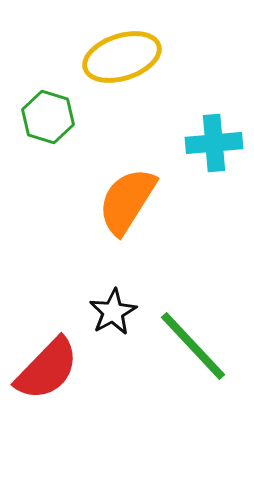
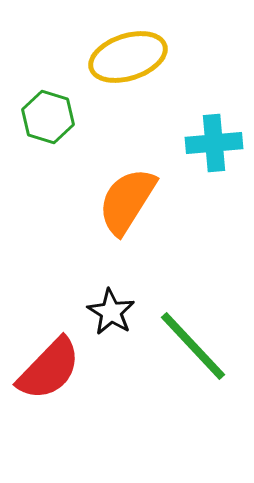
yellow ellipse: moved 6 px right
black star: moved 2 px left; rotated 12 degrees counterclockwise
red semicircle: moved 2 px right
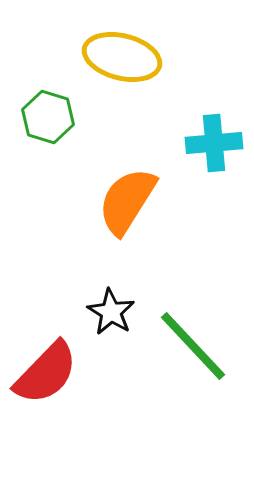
yellow ellipse: moved 6 px left; rotated 32 degrees clockwise
red semicircle: moved 3 px left, 4 px down
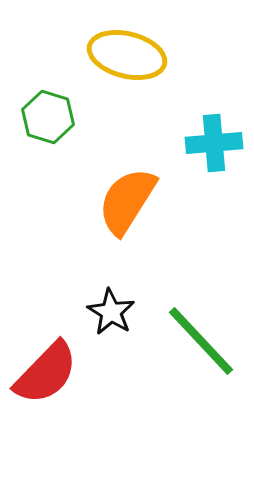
yellow ellipse: moved 5 px right, 2 px up
green line: moved 8 px right, 5 px up
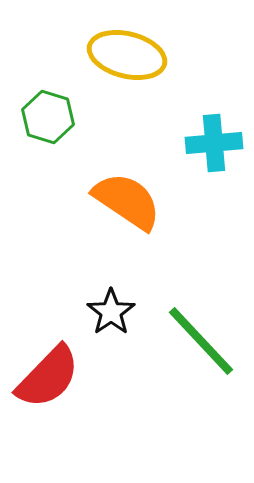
orange semicircle: rotated 92 degrees clockwise
black star: rotated 6 degrees clockwise
red semicircle: moved 2 px right, 4 px down
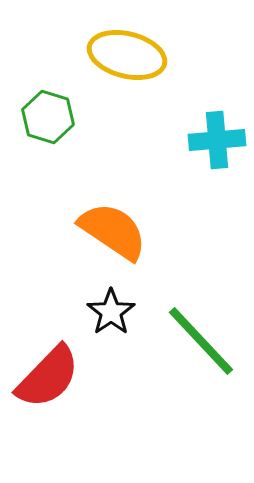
cyan cross: moved 3 px right, 3 px up
orange semicircle: moved 14 px left, 30 px down
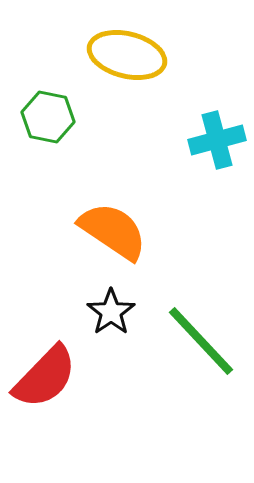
green hexagon: rotated 6 degrees counterclockwise
cyan cross: rotated 10 degrees counterclockwise
red semicircle: moved 3 px left
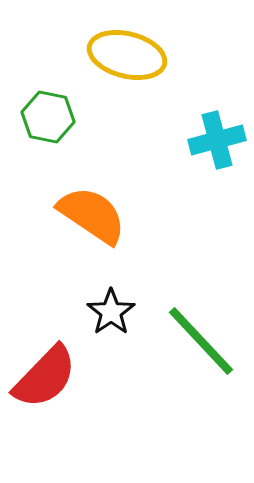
orange semicircle: moved 21 px left, 16 px up
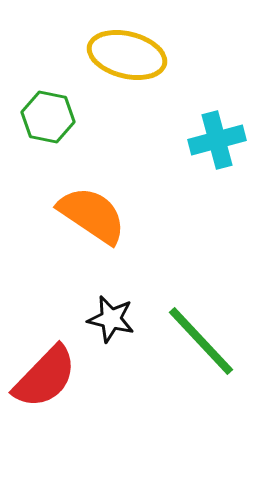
black star: moved 7 px down; rotated 24 degrees counterclockwise
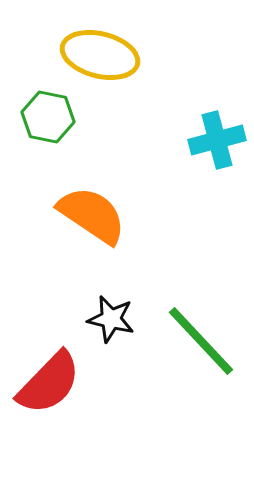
yellow ellipse: moved 27 px left
red semicircle: moved 4 px right, 6 px down
